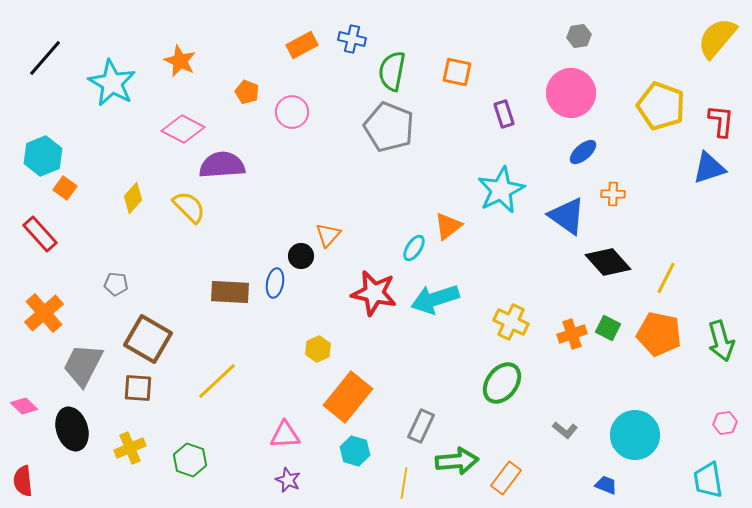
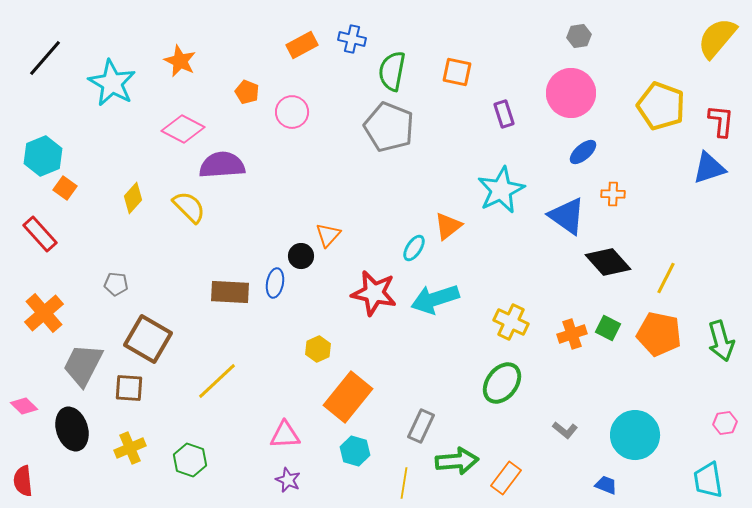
brown square at (138, 388): moved 9 px left
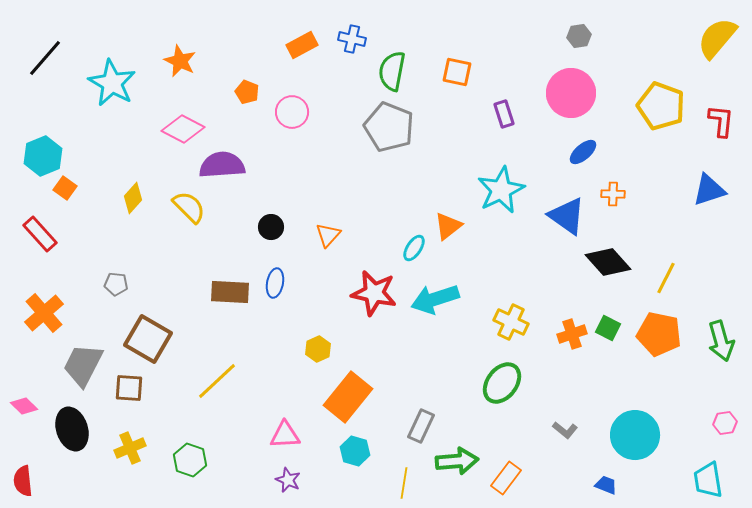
blue triangle at (709, 168): moved 22 px down
black circle at (301, 256): moved 30 px left, 29 px up
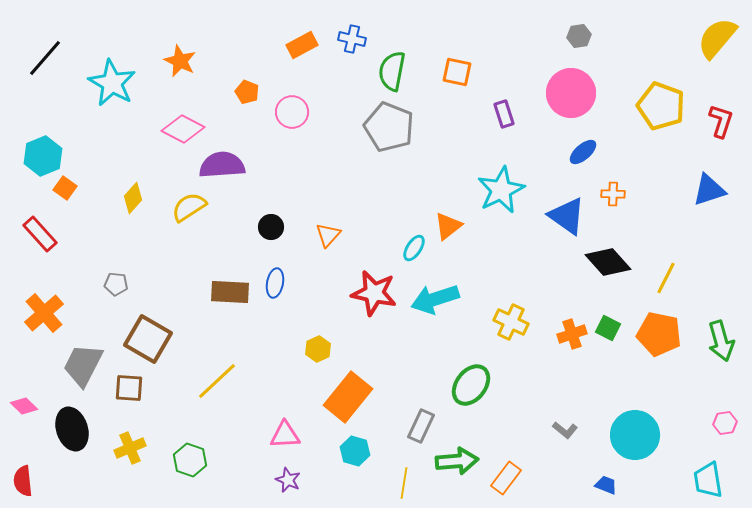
red L-shape at (721, 121): rotated 12 degrees clockwise
yellow semicircle at (189, 207): rotated 78 degrees counterclockwise
green ellipse at (502, 383): moved 31 px left, 2 px down
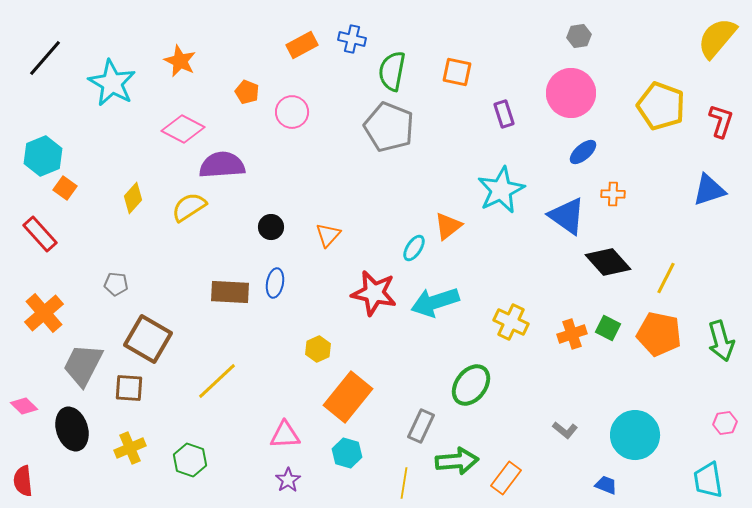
cyan arrow at (435, 299): moved 3 px down
cyan hexagon at (355, 451): moved 8 px left, 2 px down
purple star at (288, 480): rotated 15 degrees clockwise
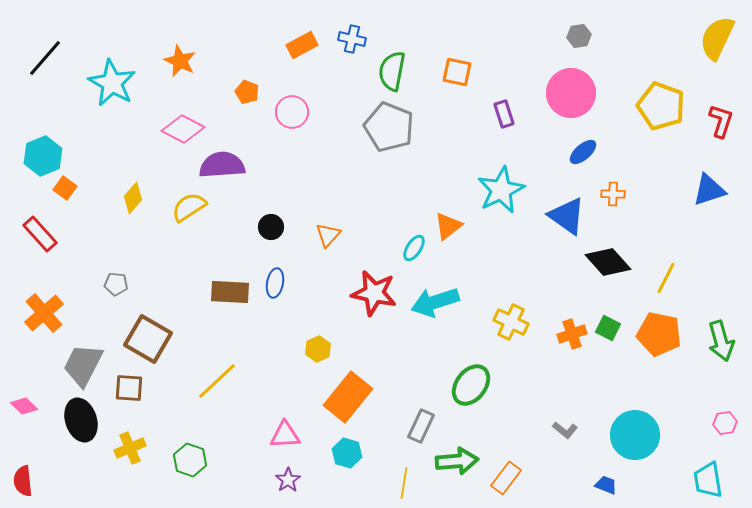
yellow semicircle at (717, 38): rotated 15 degrees counterclockwise
black ellipse at (72, 429): moved 9 px right, 9 px up
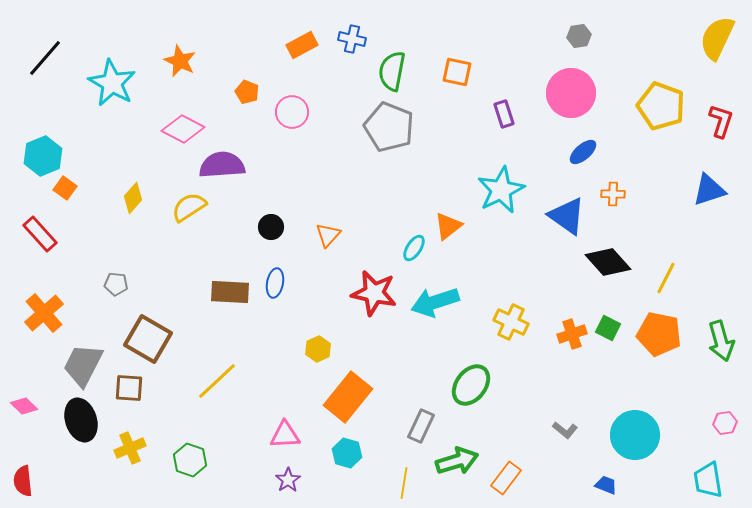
green arrow at (457, 461): rotated 12 degrees counterclockwise
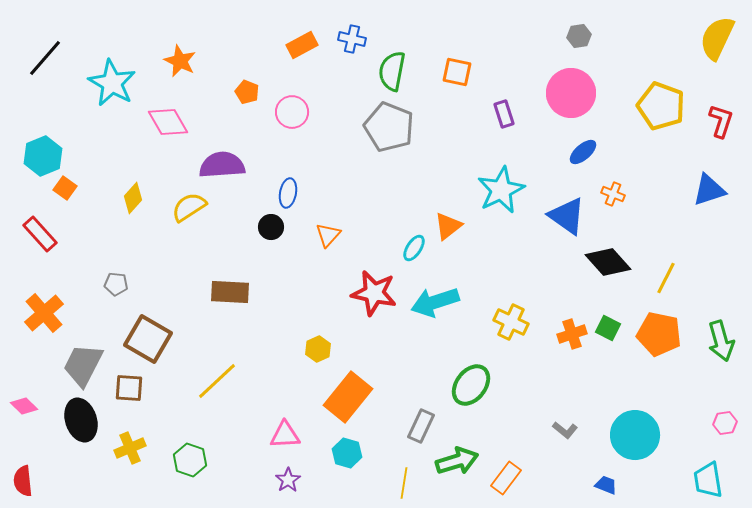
pink diamond at (183, 129): moved 15 px left, 7 px up; rotated 33 degrees clockwise
orange cross at (613, 194): rotated 20 degrees clockwise
blue ellipse at (275, 283): moved 13 px right, 90 px up
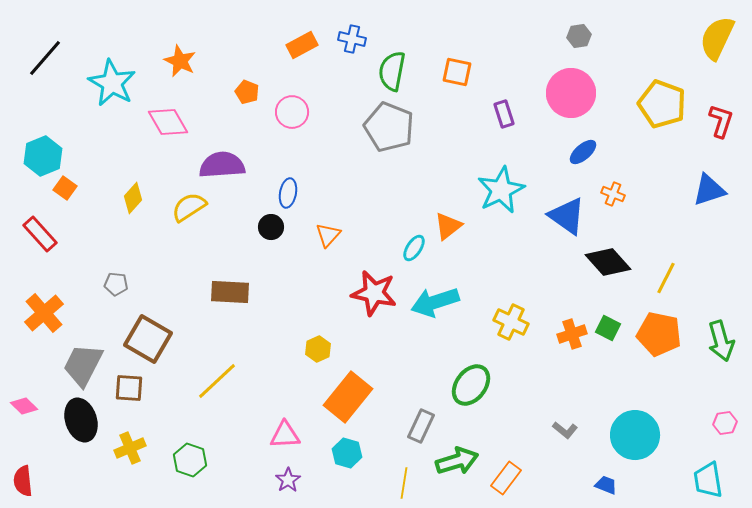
yellow pentagon at (661, 106): moved 1 px right, 2 px up
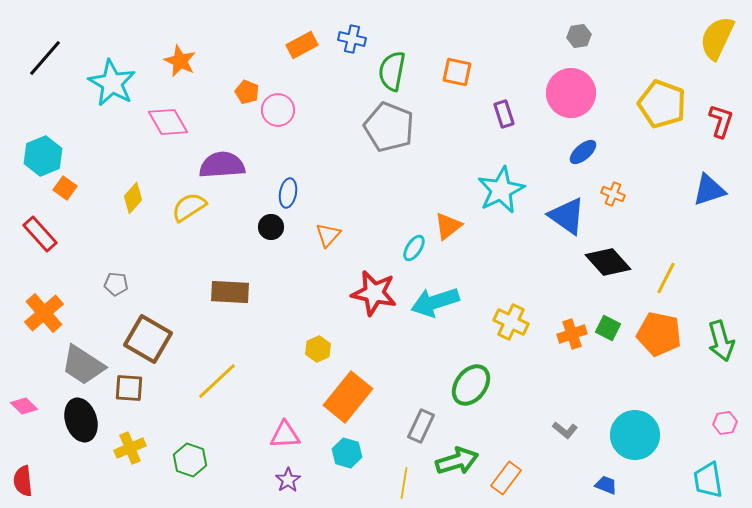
pink circle at (292, 112): moved 14 px left, 2 px up
gray trapezoid at (83, 365): rotated 84 degrees counterclockwise
